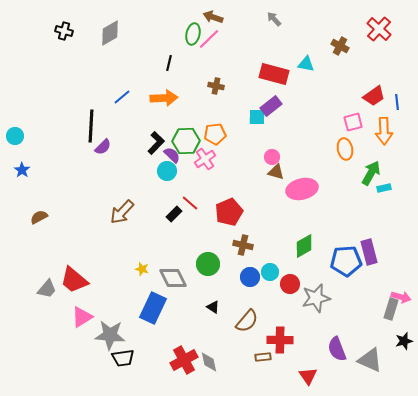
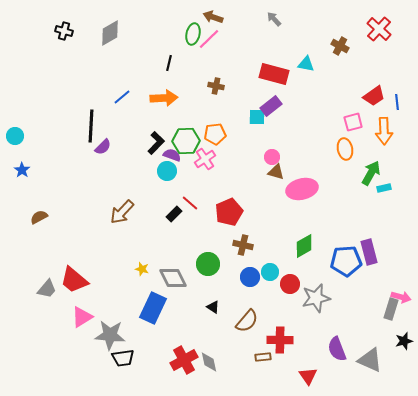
purple semicircle at (172, 155): rotated 24 degrees counterclockwise
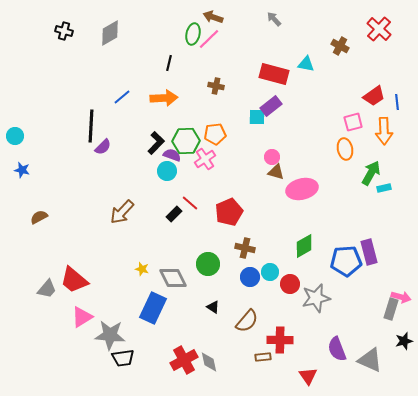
blue star at (22, 170): rotated 21 degrees counterclockwise
brown cross at (243, 245): moved 2 px right, 3 px down
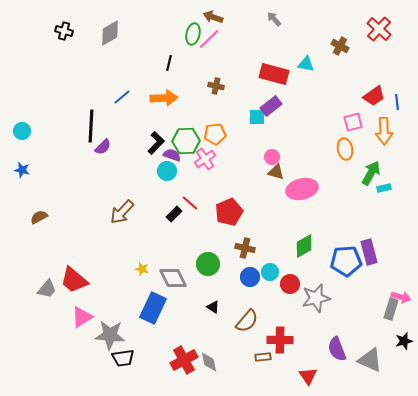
cyan circle at (15, 136): moved 7 px right, 5 px up
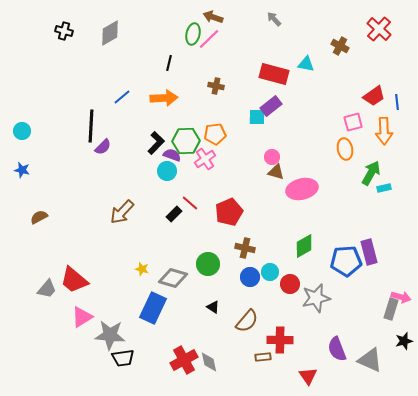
gray diamond at (173, 278): rotated 48 degrees counterclockwise
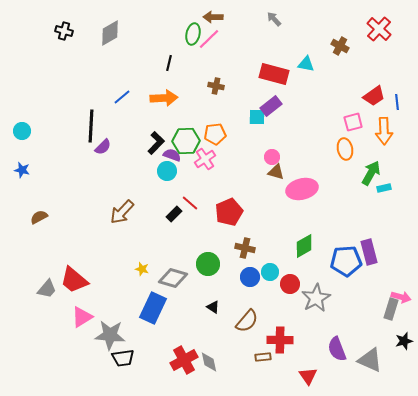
brown arrow at (213, 17): rotated 18 degrees counterclockwise
gray star at (316, 298): rotated 16 degrees counterclockwise
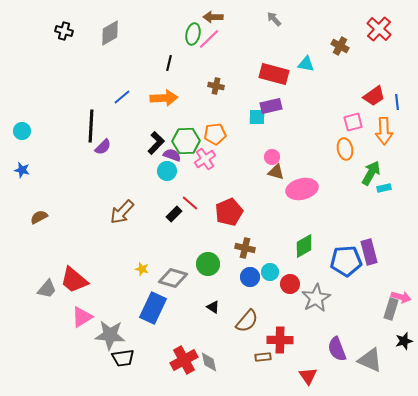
purple rectangle at (271, 106): rotated 25 degrees clockwise
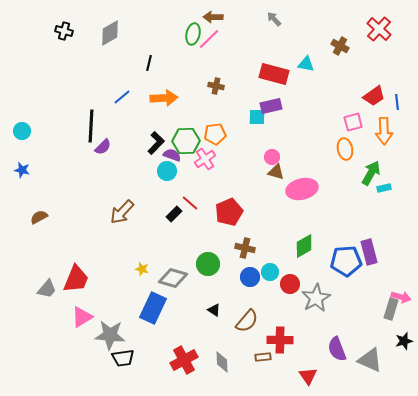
black line at (169, 63): moved 20 px left
red trapezoid at (74, 280): moved 2 px right, 1 px up; rotated 108 degrees counterclockwise
black triangle at (213, 307): moved 1 px right, 3 px down
gray diamond at (209, 362): moved 13 px right; rotated 10 degrees clockwise
